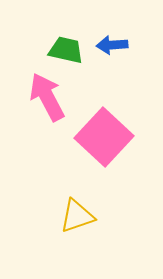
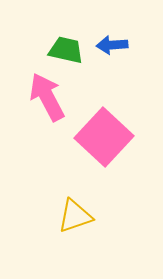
yellow triangle: moved 2 px left
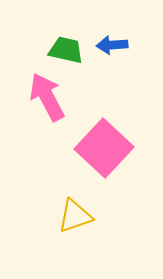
pink square: moved 11 px down
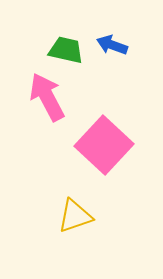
blue arrow: rotated 24 degrees clockwise
pink square: moved 3 px up
